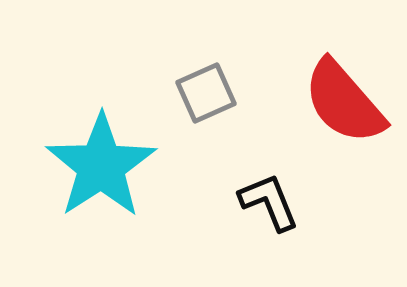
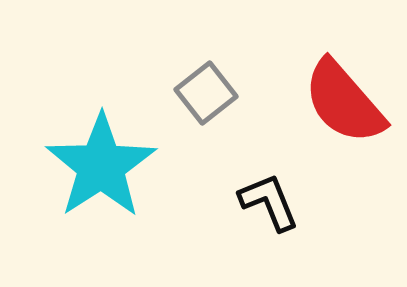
gray square: rotated 14 degrees counterclockwise
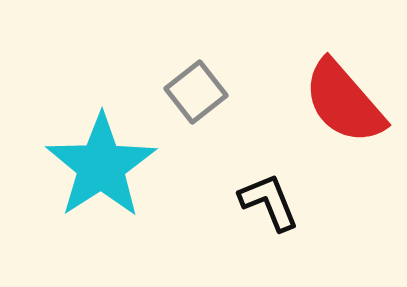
gray square: moved 10 px left, 1 px up
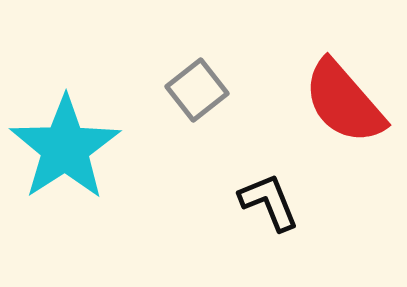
gray square: moved 1 px right, 2 px up
cyan star: moved 36 px left, 18 px up
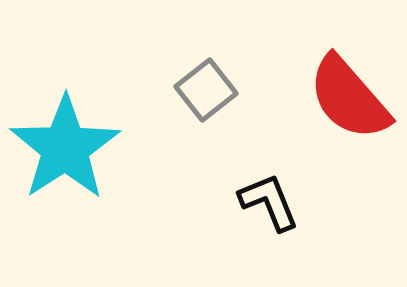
gray square: moved 9 px right
red semicircle: moved 5 px right, 4 px up
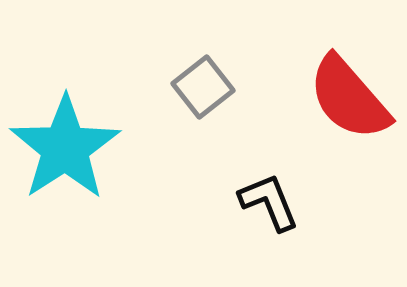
gray square: moved 3 px left, 3 px up
